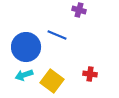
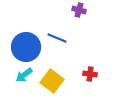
blue line: moved 3 px down
cyan arrow: rotated 18 degrees counterclockwise
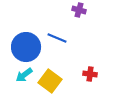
yellow square: moved 2 px left
